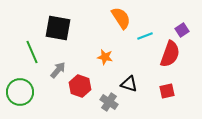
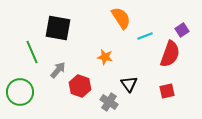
black triangle: rotated 36 degrees clockwise
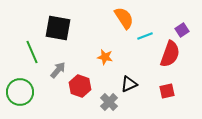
orange semicircle: moved 3 px right
black triangle: rotated 42 degrees clockwise
gray cross: rotated 12 degrees clockwise
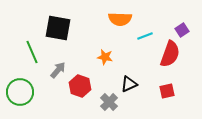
orange semicircle: moved 4 px left, 1 px down; rotated 125 degrees clockwise
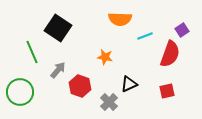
black square: rotated 24 degrees clockwise
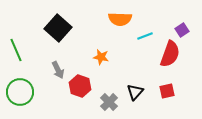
black square: rotated 8 degrees clockwise
green line: moved 16 px left, 2 px up
orange star: moved 4 px left
gray arrow: rotated 114 degrees clockwise
black triangle: moved 6 px right, 8 px down; rotated 24 degrees counterclockwise
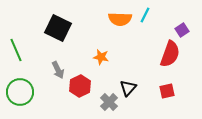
black square: rotated 16 degrees counterclockwise
cyan line: moved 21 px up; rotated 42 degrees counterclockwise
red hexagon: rotated 15 degrees clockwise
black triangle: moved 7 px left, 4 px up
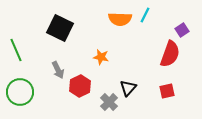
black square: moved 2 px right
